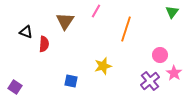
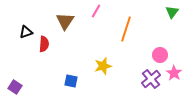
black triangle: rotated 40 degrees counterclockwise
purple cross: moved 1 px right, 2 px up
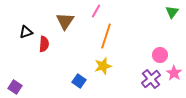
orange line: moved 20 px left, 7 px down
blue square: moved 8 px right; rotated 24 degrees clockwise
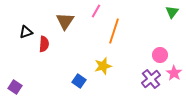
orange line: moved 8 px right, 5 px up
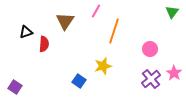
pink circle: moved 10 px left, 6 px up
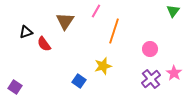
green triangle: moved 1 px right, 1 px up
red semicircle: rotated 140 degrees clockwise
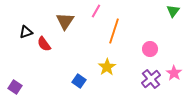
yellow star: moved 4 px right, 1 px down; rotated 18 degrees counterclockwise
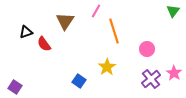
orange line: rotated 35 degrees counterclockwise
pink circle: moved 3 px left
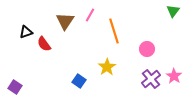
pink line: moved 6 px left, 4 px down
pink star: moved 3 px down
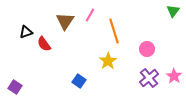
yellow star: moved 1 px right, 6 px up
purple cross: moved 2 px left, 1 px up
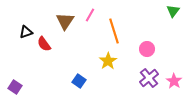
pink star: moved 5 px down
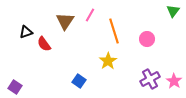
pink circle: moved 10 px up
purple cross: moved 1 px right, 1 px down; rotated 12 degrees clockwise
